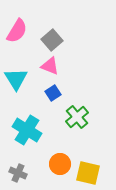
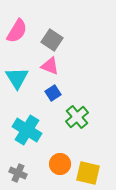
gray square: rotated 15 degrees counterclockwise
cyan triangle: moved 1 px right, 1 px up
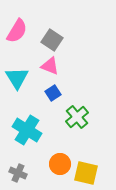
yellow square: moved 2 px left
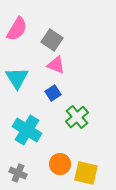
pink semicircle: moved 2 px up
pink triangle: moved 6 px right, 1 px up
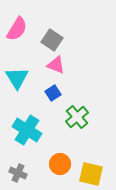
yellow square: moved 5 px right, 1 px down
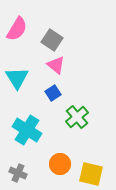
pink triangle: rotated 18 degrees clockwise
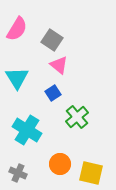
pink triangle: moved 3 px right
yellow square: moved 1 px up
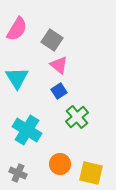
blue square: moved 6 px right, 2 px up
